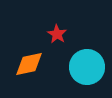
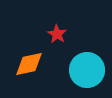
cyan circle: moved 3 px down
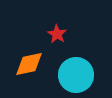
cyan circle: moved 11 px left, 5 px down
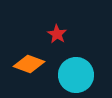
orange diamond: rotated 32 degrees clockwise
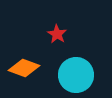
orange diamond: moved 5 px left, 4 px down
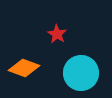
cyan circle: moved 5 px right, 2 px up
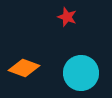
red star: moved 10 px right, 17 px up; rotated 12 degrees counterclockwise
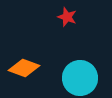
cyan circle: moved 1 px left, 5 px down
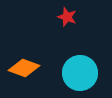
cyan circle: moved 5 px up
